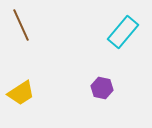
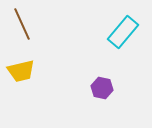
brown line: moved 1 px right, 1 px up
yellow trapezoid: moved 22 px up; rotated 20 degrees clockwise
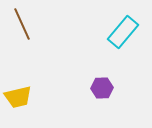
yellow trapezoid: moved 3 px left, 26 px down
purple hexagon: rotated 15 degrees counterclockwise
